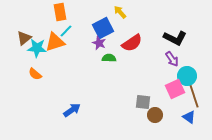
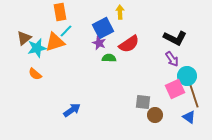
yellow arrow: rotated 40 degrees clockwise
red semicircle: moved 3 px left, 1 px down
cyan star: rotated 18 degrees counterclockwise
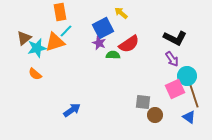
yellow arrow: moved 1 px right, 1 px down; rotated 48 degrees counterclockwise
green semicircle: moved 4 px right, 3 px up
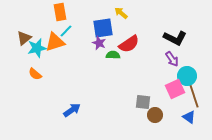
blue square: rotated 20 degrees clockwise
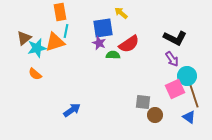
cyan line: rotated 32 degrees counterclockwise
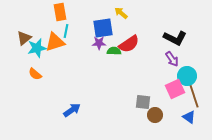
purple star: rotated 24 degrees counterclockwise
green semicircle: moved 1 px right, 4 px up
